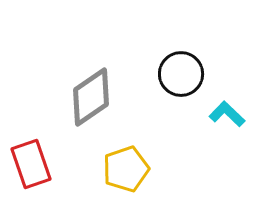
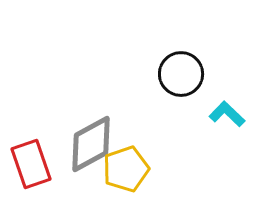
gray diamond: moved 47 px down; rotated 6 degrees clockwise
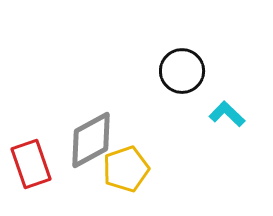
black circle: moved 1 px right, 3 px up
gray diamond: moved 4 px up
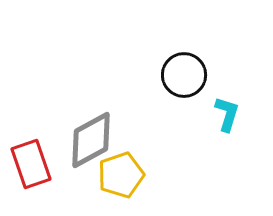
black circle: moved 2 px right, 4 px down
cyan L-shape: rotated 63 degrees clockwise
yellow pentagon: moved 5 px left, 6 px down
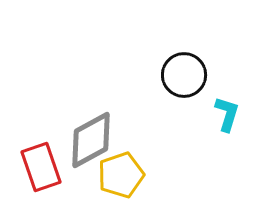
red rectangle: moved 10 px right, 3 px down
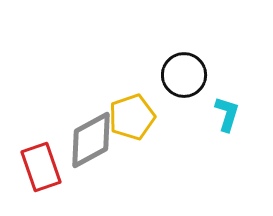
yellow pentagon: moved 11 px right, 58 px up
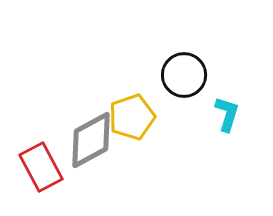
red rectangle: rotated 9 degrees counterclockwise
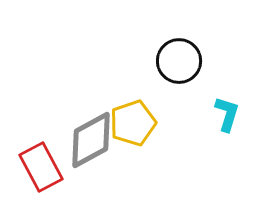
black circle: moved 5 px left, 14 px up
yellow pentagon: moved 1 px right, 6 px down
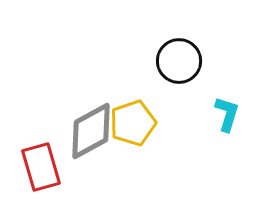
gray diamond: moved 9 px up
red rectangle: rotated 12 degrees clockwise
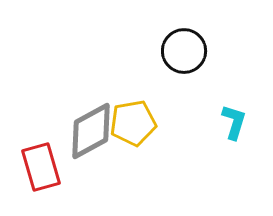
black circle: moved 5 px right, 10 px up
cyan L-shape: moved 7 px right, 8 px down
yellow pentagon: rotated 9 degrees clockwise
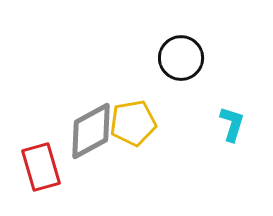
black circle: moved 3 px left, 7 px down
cyan L-shape: moved 2 px left, 2 px down
